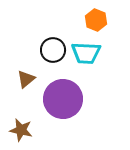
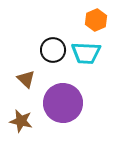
orange hexagon: rotated 15 degrees clockwise
brown triangle: rotated 36 degrees counterclockwise
purple circle: moved 4 px down
brown star: moved 9 px up
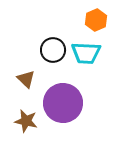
brown star: moved 5 px right
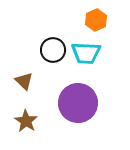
brown triangle: moved 2 px left, 2 px down
purple circle: moved 15 px right
brown star: rotated 20 degrees clockwise
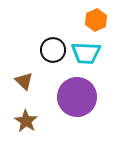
purple circle: moved 1 px left, 6 px up
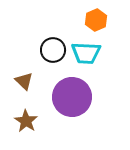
purple circle: moved 5 px left
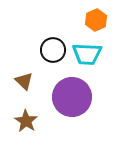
cyan trapezoid: moved 1 px right, 1 px down
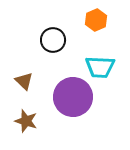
black circle: moved 10 px up
cyan trapezoid: moved 13 px right, 13 px down
purple circle: moved 1 px right
brown star: rotated 15 degrees counterclockwise
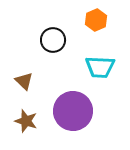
purple circle: moved 14 px down
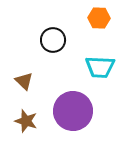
orange hexagon: moved 3 px right, 2 px up; rotated 25 degrees clockwise
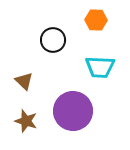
orange hexagon: moved 3 px left, 2 px down
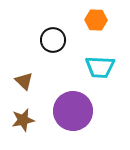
brown star: moved 3 px left, 1 px up; rotated 30 degrees counterclockwise
